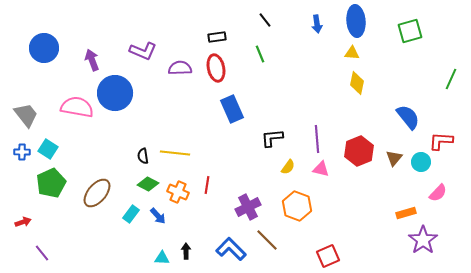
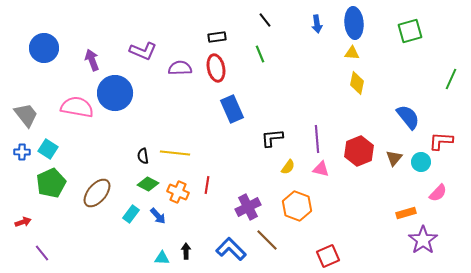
blue ellipse at (356, 21): moved 2 px left, 2 px down
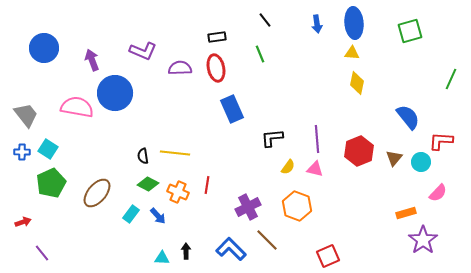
pink triangle at (321, 169): moved 6 px left
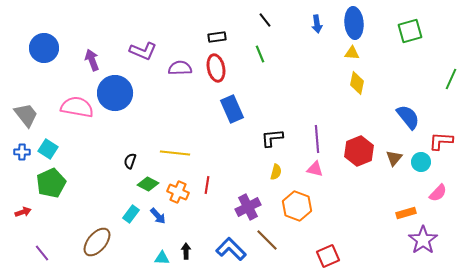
black semicircle at (143, 156): moved 13 px left, 5 px down; rotated 28 degrees clockwise
yellow semicircle at (288, 167): moved 12 px left, 5 px down; rotated 21 degrees counterclockwise
brown ellipse at (97, 193): moved 49 px down
red arrow at (23, 222): moved 10 px up
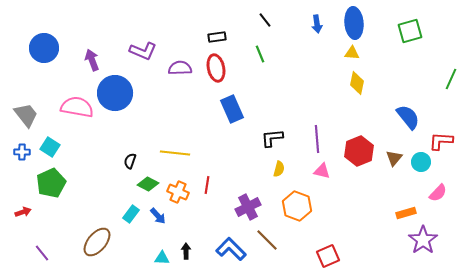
cyan square at (48, 149): moved 2 px right, 2 px up
pink triangle at (315, 169): moved 7 px right, 2 px down
yellow semicircle at (276, 172): moved 3 px right, 3 px up
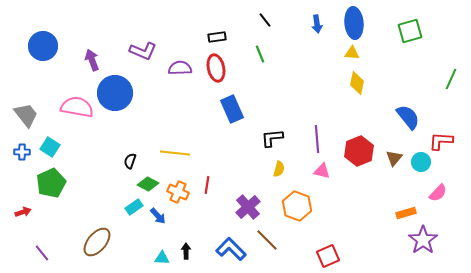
blue circle at (44, 48): moved 1 px left, 2 px up
purple cross at (248, 207): rotated 15 degrees counterclockwise
cyan rectangle at (131, 214): moved 3 px right, 7 px up; rotated 18 degrees clockwise
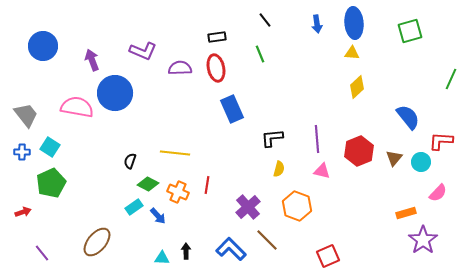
yellow diamond at (357, 83): moved 4 px down; rotated 35 degrees clockwise
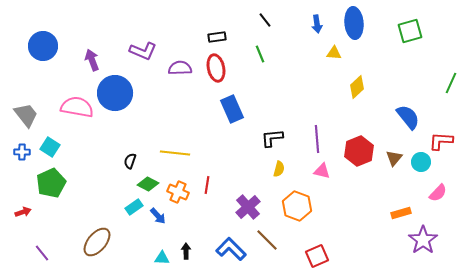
yellow triangle at (352, 53): moved 18 px left
green line at (451, 79): moved 4 px down
orange rectangle at (406, 213): moved 5 px left
red square at (328, 256): moved 11 px left
